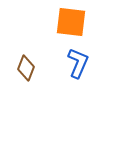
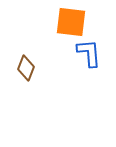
blue L-shape: moved 11 px right, 10 px up; rotated 28 degrees counterclockwise
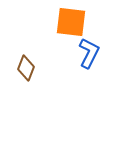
blue L-shape: rotated 32 degrees clockwise
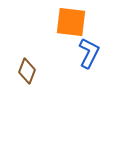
brown diamond: moved 1 px right, 3 px down
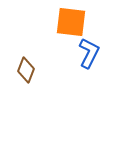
brown diamond: moved 1 px left, 1 px up
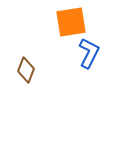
orange square: rotated 16 degrees counterclockwise
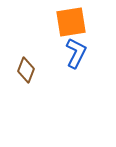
blue L-shape: moved 13 px left
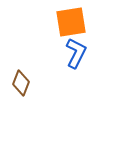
brown diamond: moved 5 px left, 13 px down
